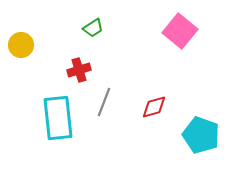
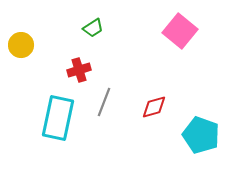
cyan rectangle: rotated 18 degrees clockwise
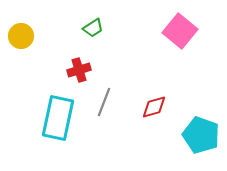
yellow circle: moved 9 px up
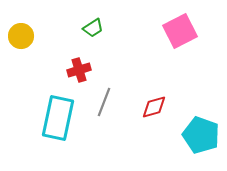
pink square: rotated 24 degrees clockwise
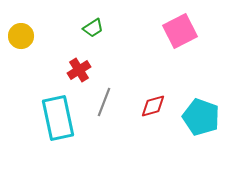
red cross: rotated 15 degrees counterclockwise
red diamond: moved 1 px left, 1 px up
cyan rectangle: rotated 24 degrees counterclockwise
cyan pentagon: moved 18 px up
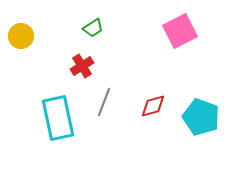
red cross: moved 3 px right, 4 px up
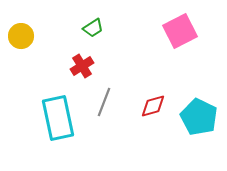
cyan pentagon: moved 2 px left; rotated 6 degrees clockwise
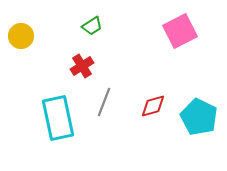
green trapezoid: moved 1 px left, 2 px up
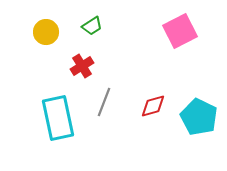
yellow circle: moved 25 px right, 4 px up
